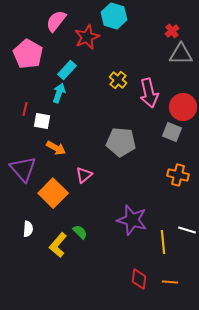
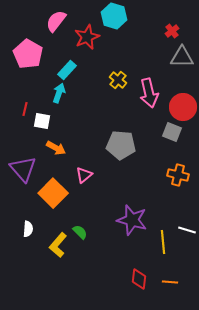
gray triangle: moved 1 px right, 3 px down
gray pentagon: moved 3 px down
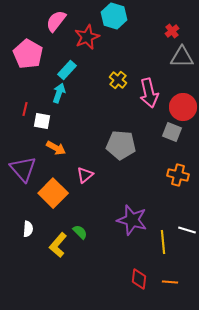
pink triangle: moved 1 px right
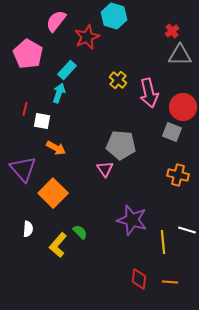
gray triangle: moved 2 px left, 2 px up
pink triangle: moved 20 px right, 6 px up; rotated 24 degrees counterclockwise
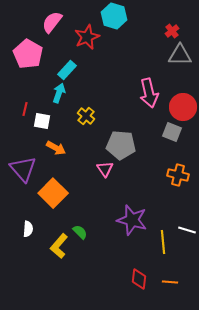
pink semicircle: moved 4 px left, 1 px down
yellow cross: moved 32 px left, 36 px down
yellow L-shape: moved 1 px right, 1 px down
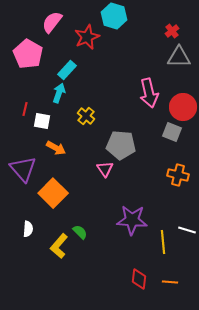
gray triangle: moved 1 px left, 2 px down
purple star: rotated 12 degrees counterclockwise
